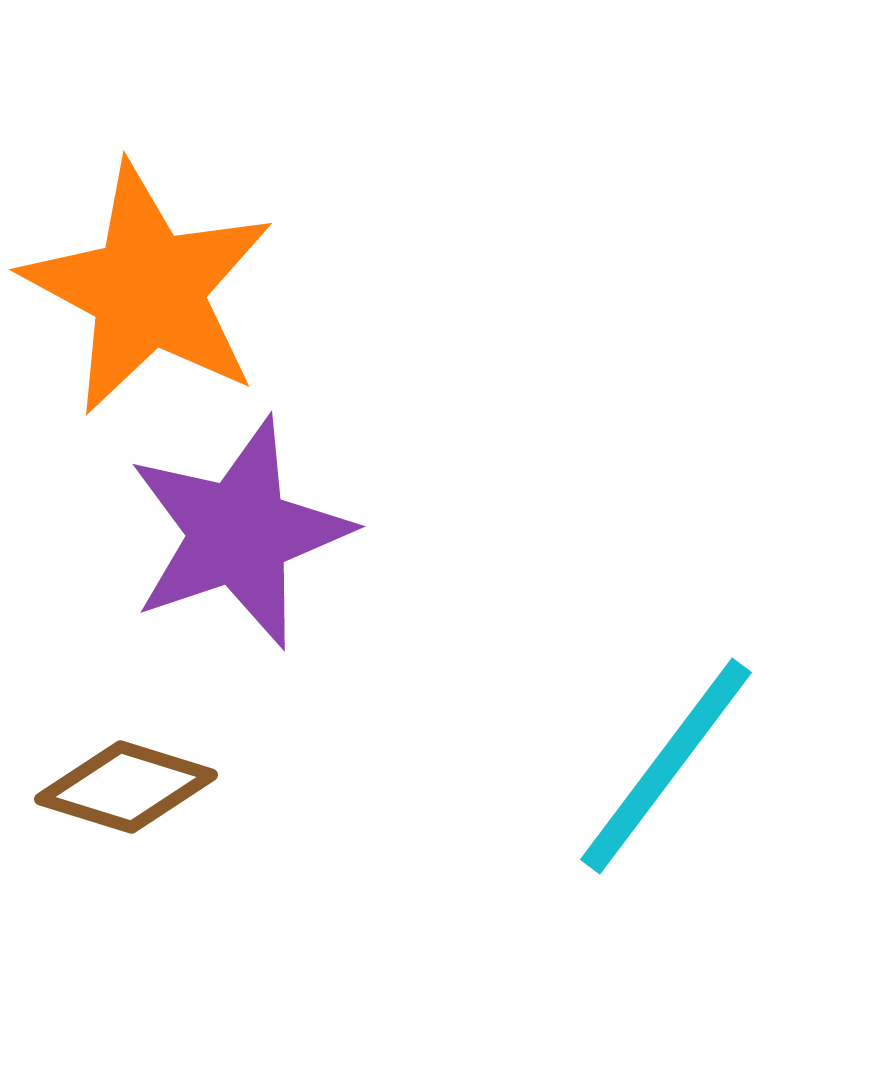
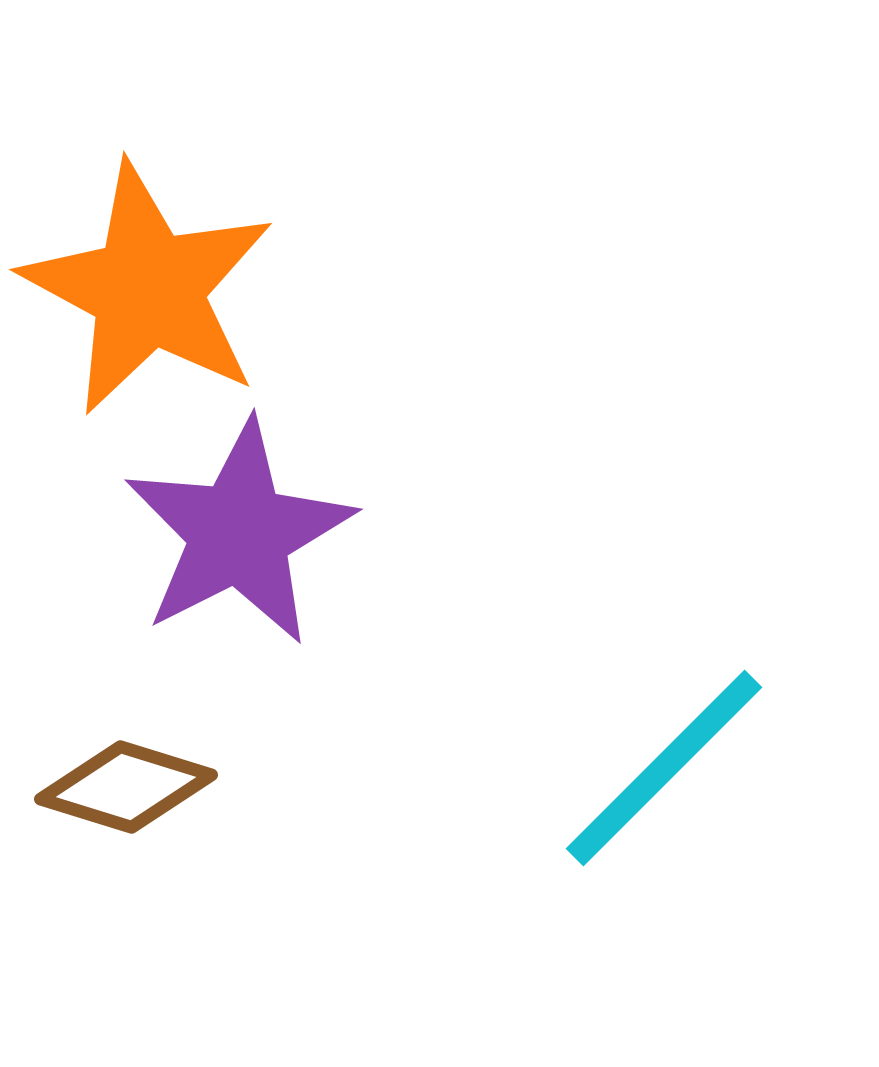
purple star: rotated 8 degrees counterclockwise
cyan line: moved 2 px left, 2 px down; rotated 8 degrees clockwise
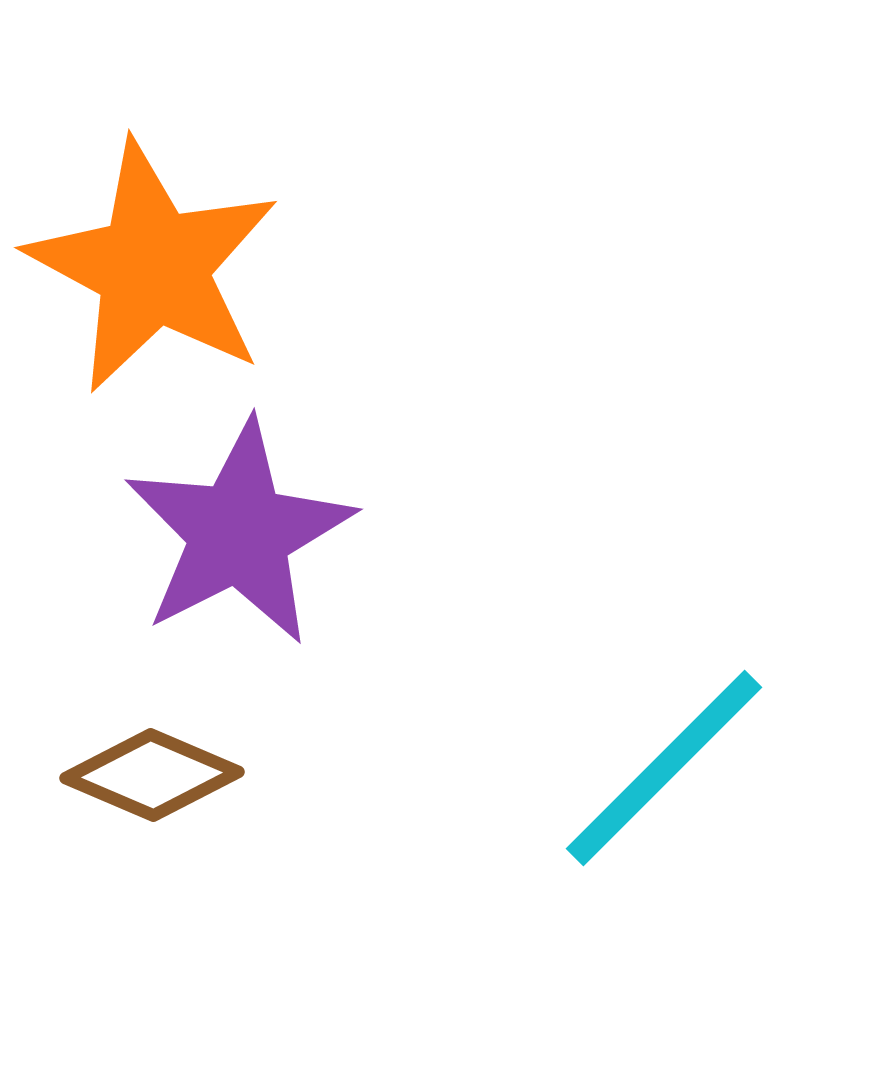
orange star: moved 5 px right, 22 px up
brown diamond: moved 26 px right, 12 px up; rotated 6 degrees clockwise
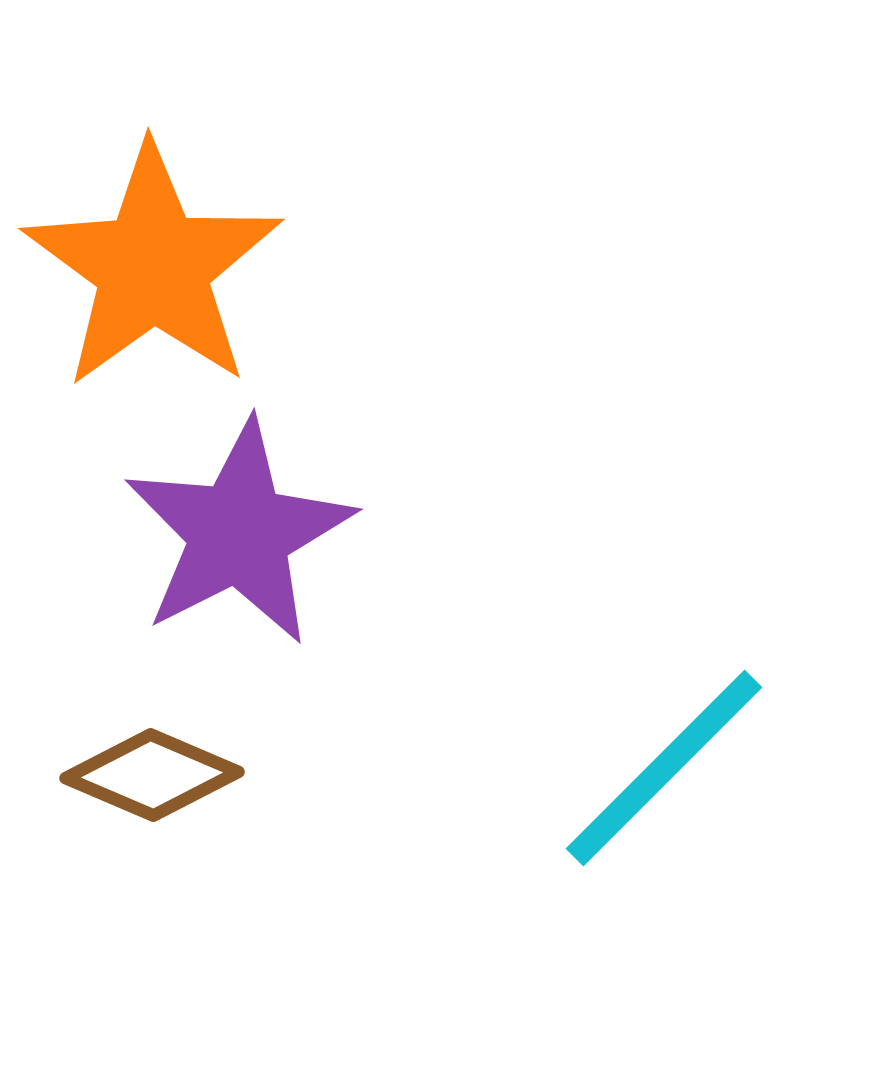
orange star: rotated 8 degrees clockwise
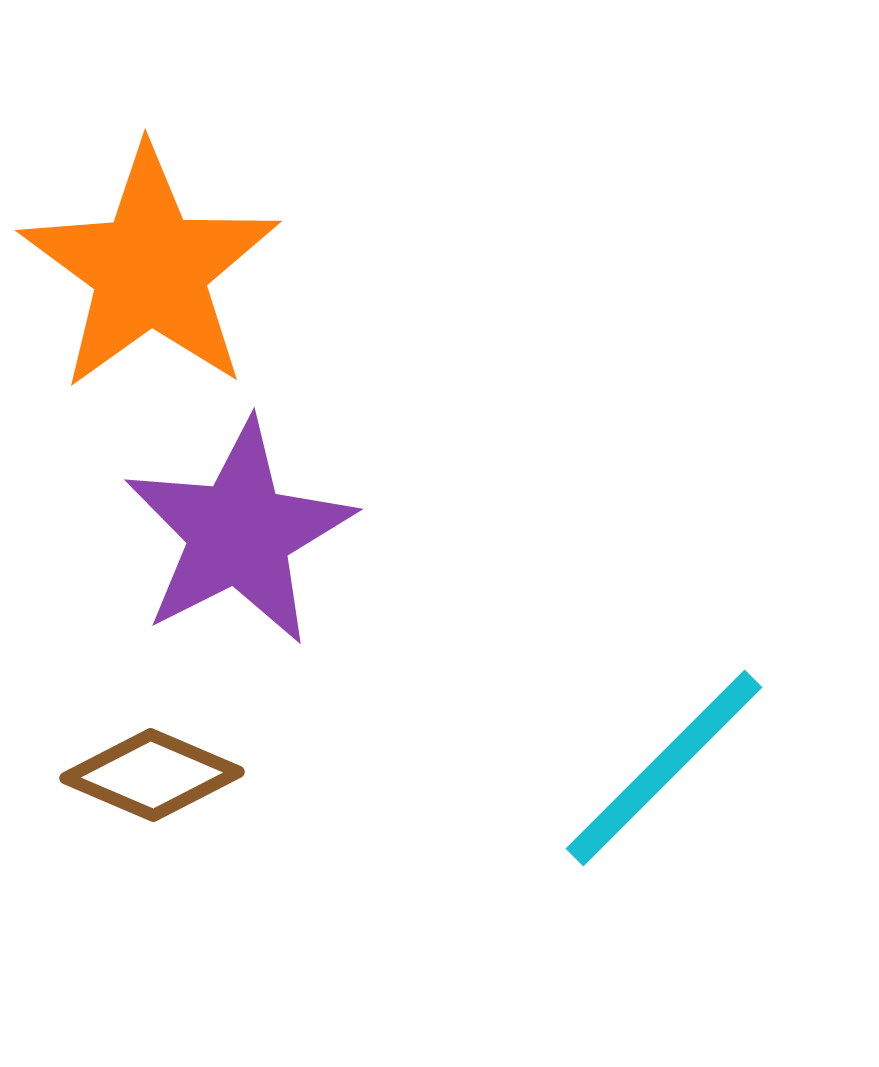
orange star: moved 3 px left, 2 px down
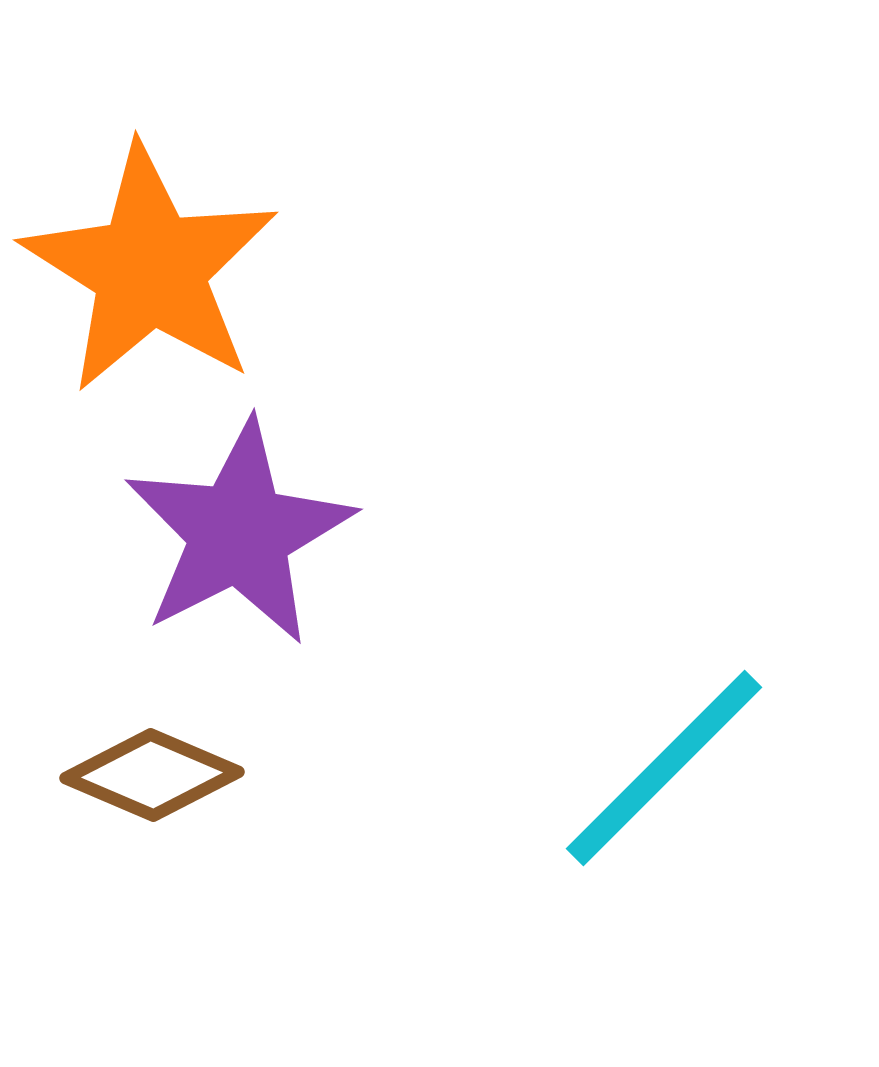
orange star: rotated 4 degrees counterclockwise
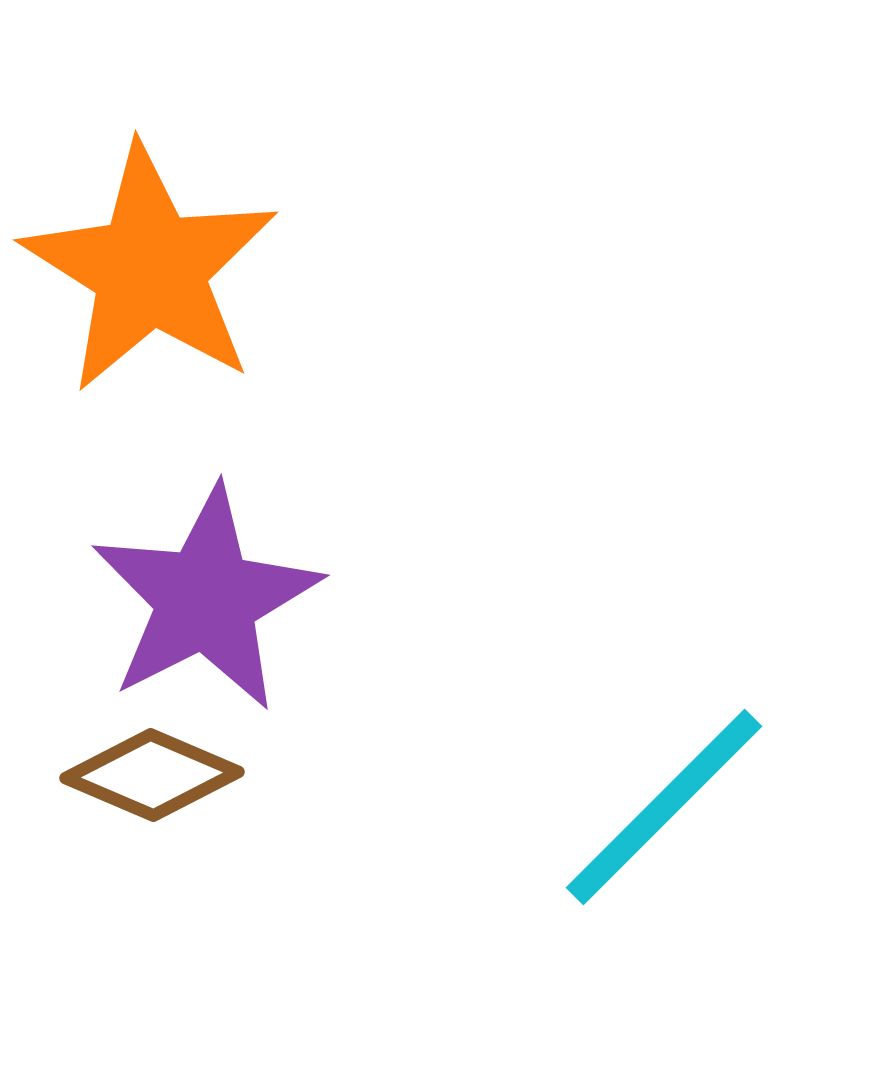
purple star: moved 33 px left, 66 px down
cyan line: moved 39 px down
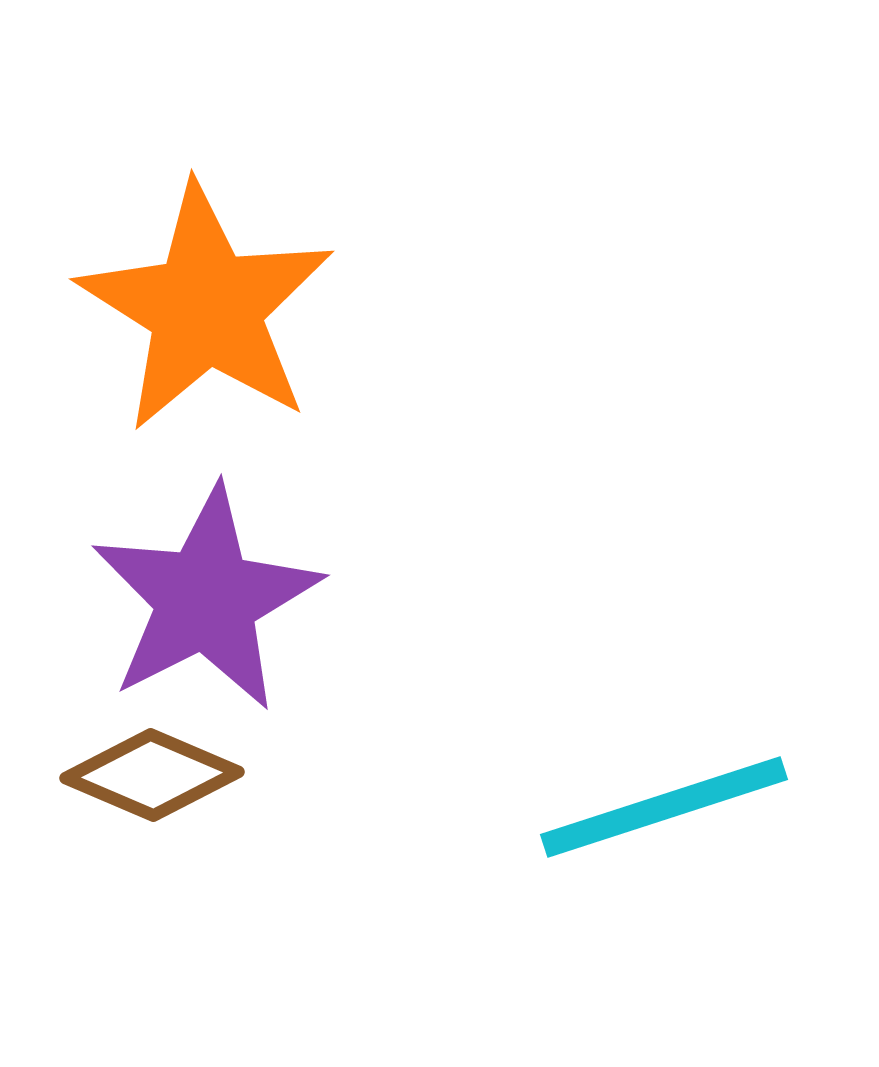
orange star: moved 56 px right, 39 px down
cyan line: rotated 27 degrees clockwise
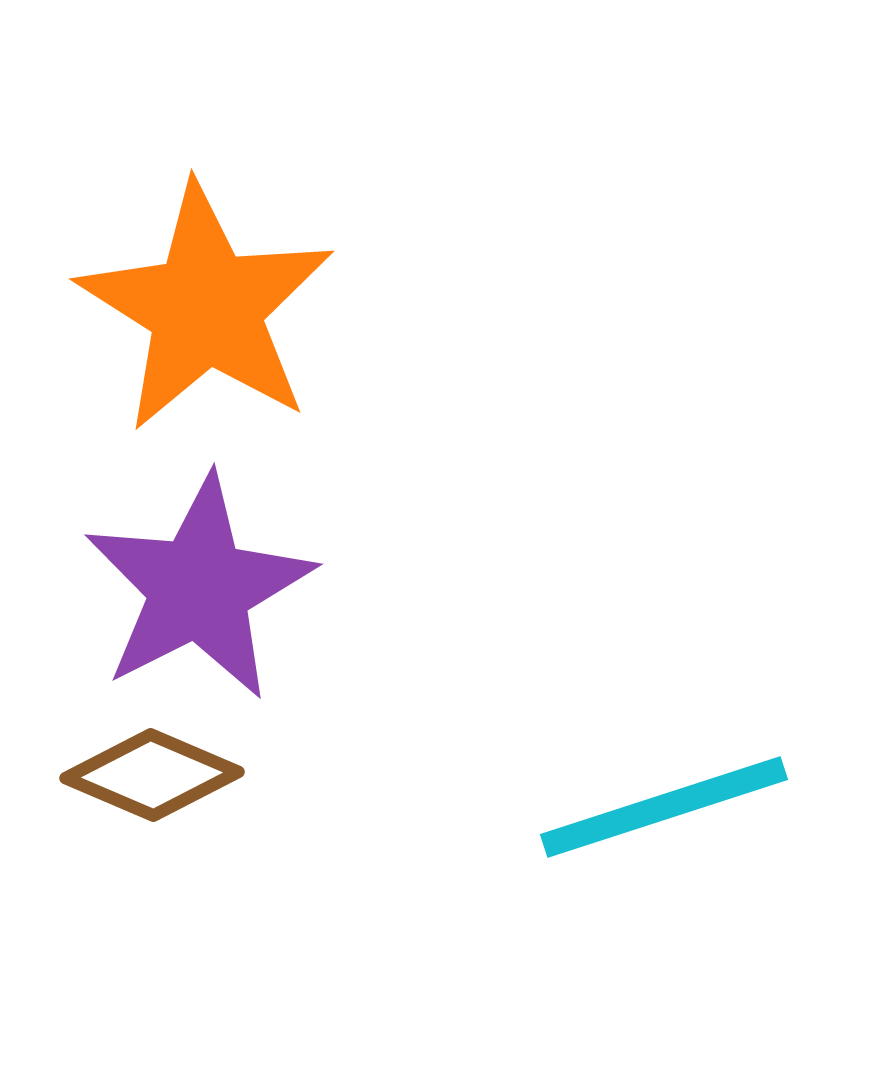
purple star: moved 7 px left, 11 px up
